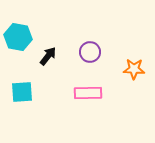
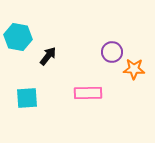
purple circle: moved 22 px right
cyan square: moved 5 px right, 6 px down
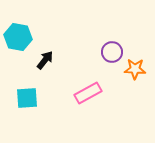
black arrow: moved 3 px left, 4 px down
orange star: moved 1 px right
pink rectangle: rotated 28 degrees counterclockwise
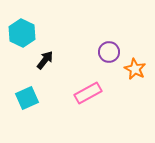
cyan hexagon: moved 4 px right, 4 px up; rotated 16 degrees clockwise
purple circle: moved 3 px left
orange star: rotated 25 degrees clockwise
cyan square: rotated 20 degrees counterclockwise
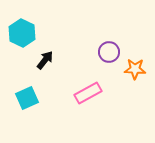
orange star: rotated 25 degrees counterclockwise
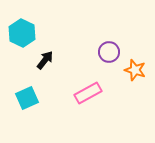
orange star: moved 1 px down; rotated 15 degrees clockwise
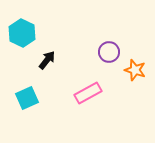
black arrow: moved 2 px right
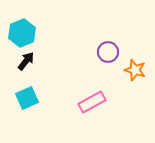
cyan hexagon: rotated 12 degrees clockwise
purple circle: moved 1 px left
black arrow: moved 21 px left, 1 px down
pink rectangle: moved 4 px right, 9 px down
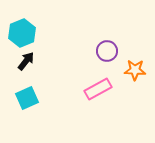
purple circle: moved 1 px left, 1 px up
orange star: rotated 15 degrees counterclockwise
pink rectangle: moved 6 px right, 13 px up
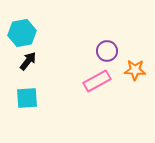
cyan hexagon: rotated 12 degrees clockwise
black arrow: moved 2 px right
pink rectangle: moved 1 px left, 8 px up
cyan square: rotated 20 degrees clockwise
